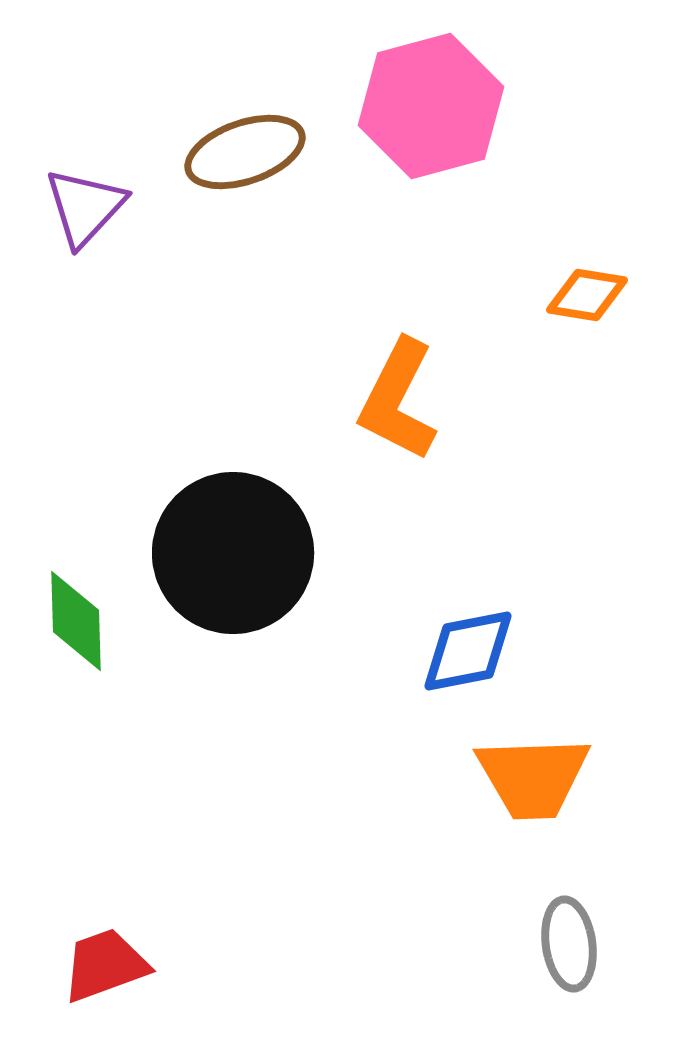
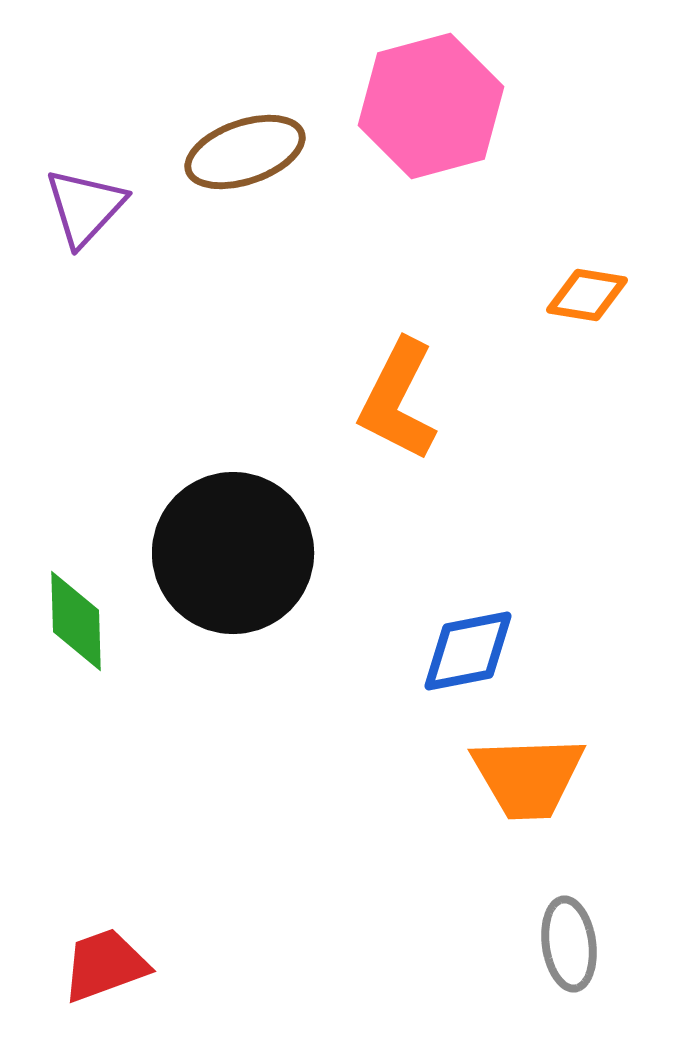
orange trapezoid: moved 5 px left
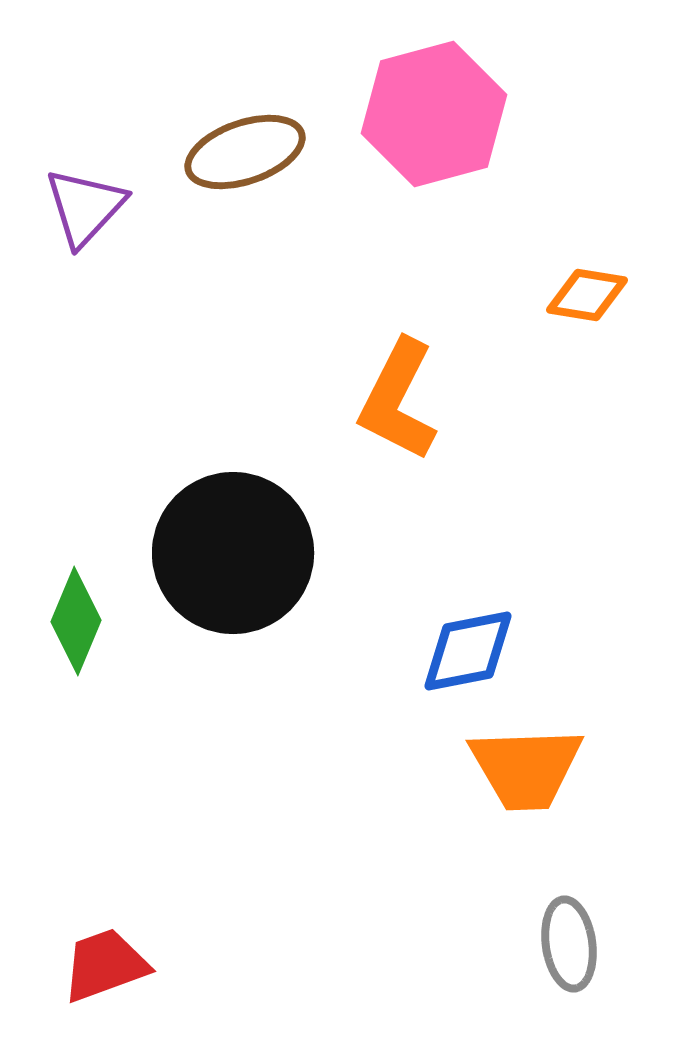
pink hexagon: moved 3 px right, 8 px down
green diamond: rotated 24 degrees clockwise
orange trapezoid: moved 2 px left, 9 px up
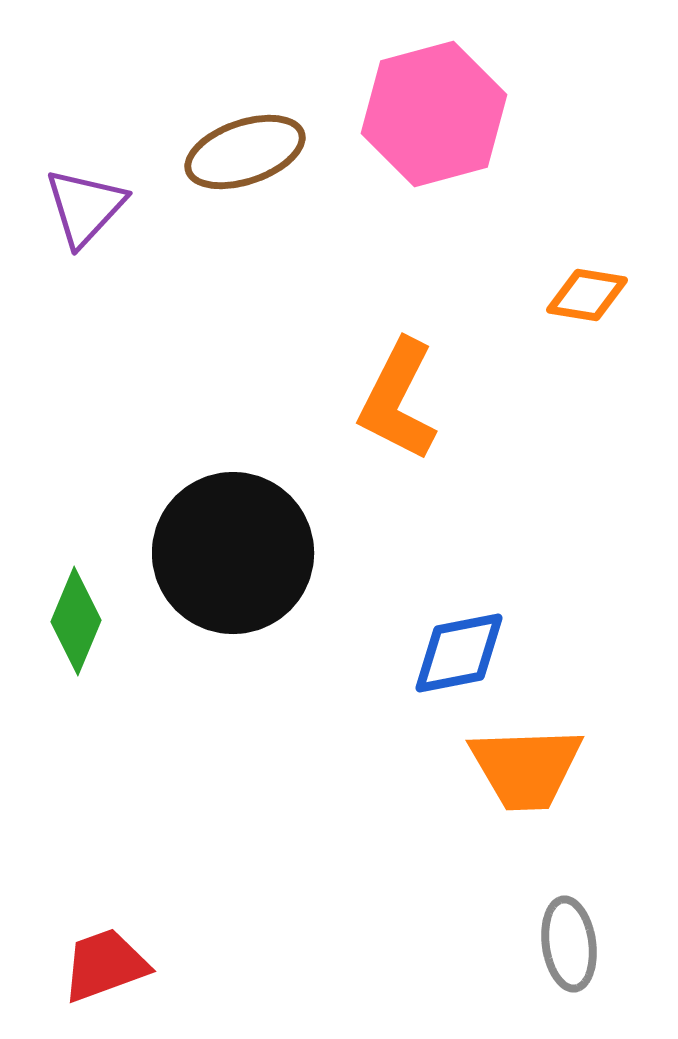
blue diamond: moved 9 px left, 2 px down
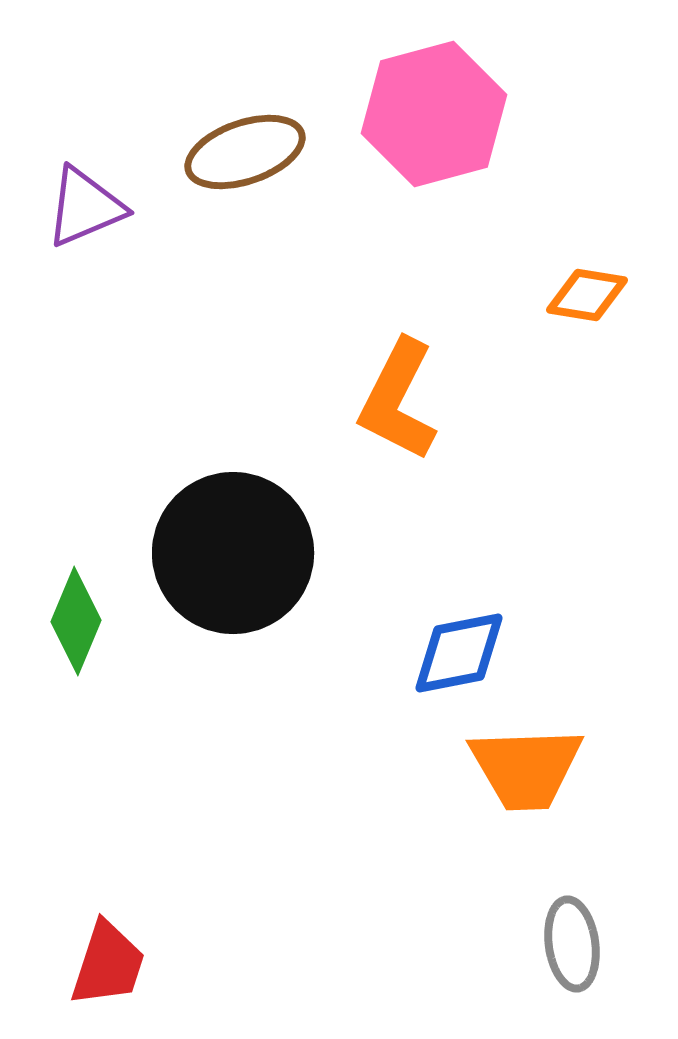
purple triangle: rotated 24 degrees clockwise
gray ellipse: moved 3 px right
red trapezoid: moved 3 px right, 1 px up; rotated 128 degrees clockwise
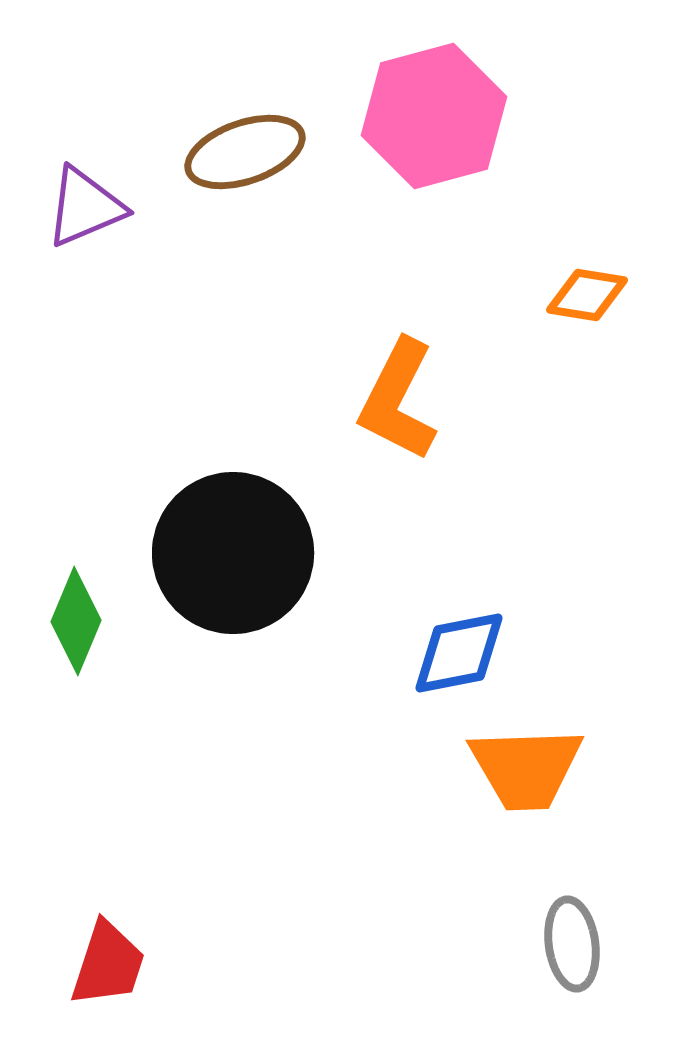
pink hexagon: moved 2 px down
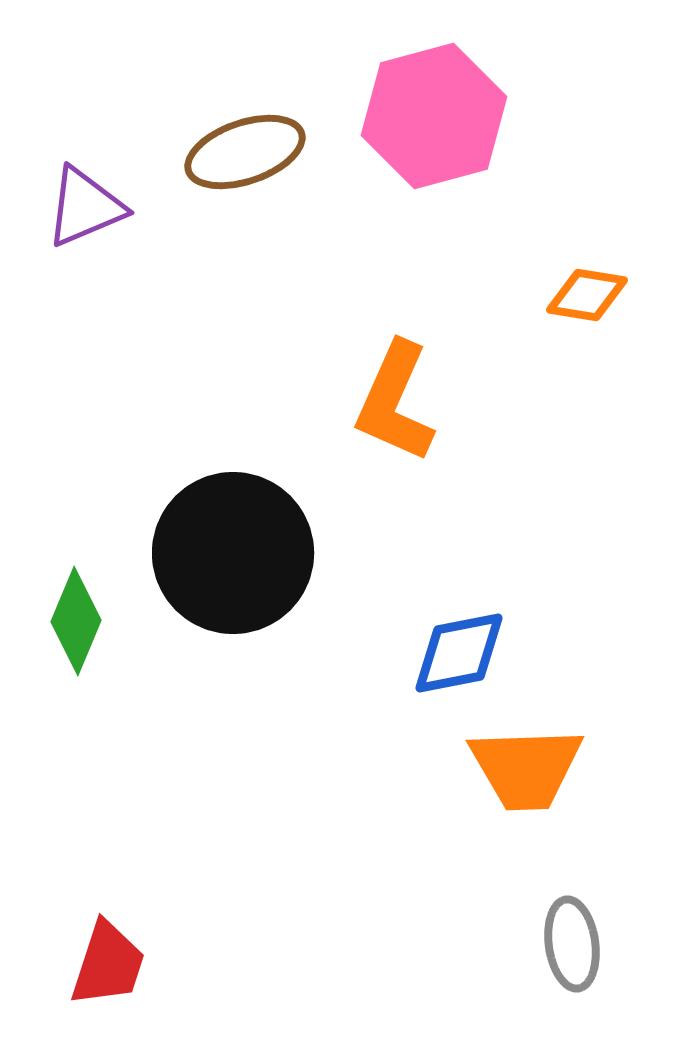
orange L-shape: moved 3 px left, 2 px down; rotated 3 degrees counterclockwise
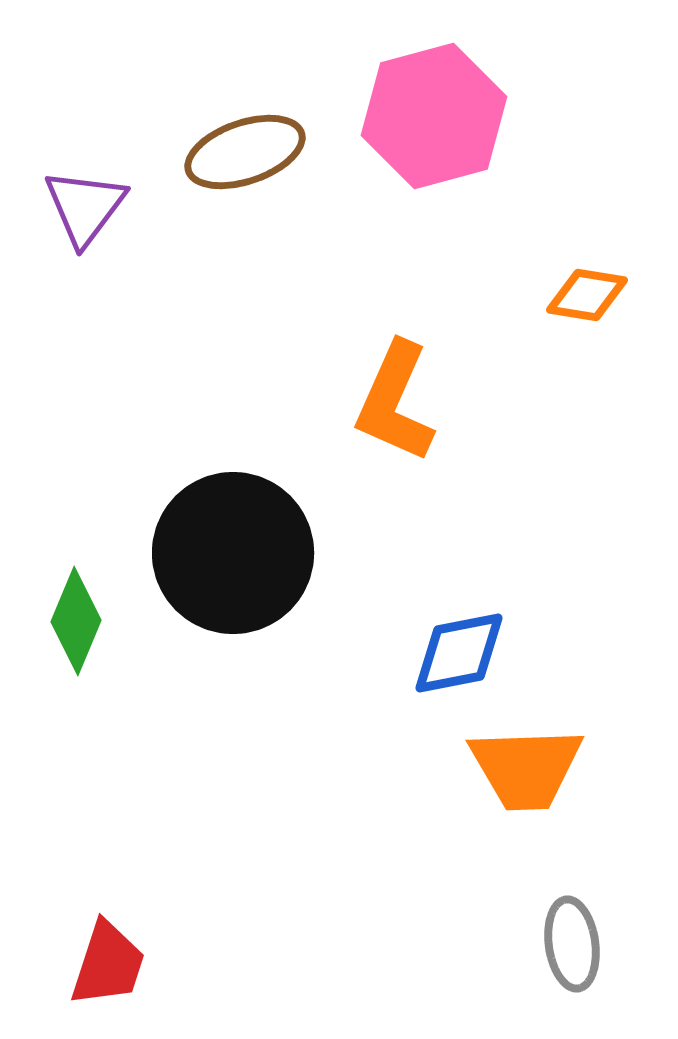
purple triangle: rotated 30 degrees counterclockwise
